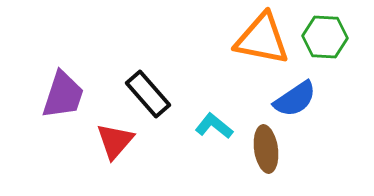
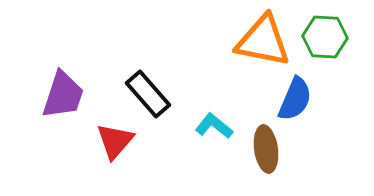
orange triangle: moved 1 px right, 2 px down
blue semicircle: rotated 33 degrees counterclockwise
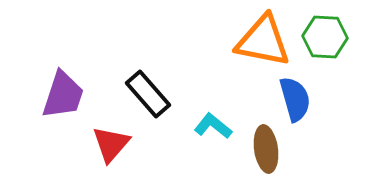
blue semicircle: rotated 39 degrees counterclockwise
cyan L-shape: moved 1 px left
red triangle: moved 4 px left, 3 px down
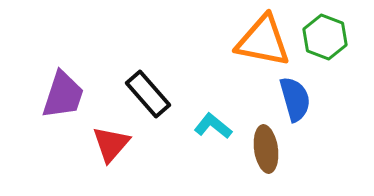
green hexagon: rotated 18 degrees clockwise
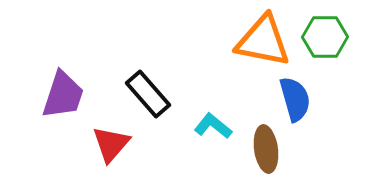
green hexagon: rotated 21 degrees counterclockwise
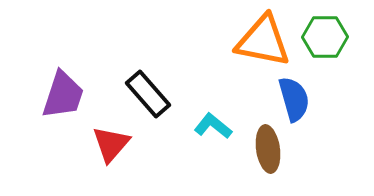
blue semicircle: moved 1 px left
brown ellipse: moved 2 px right
